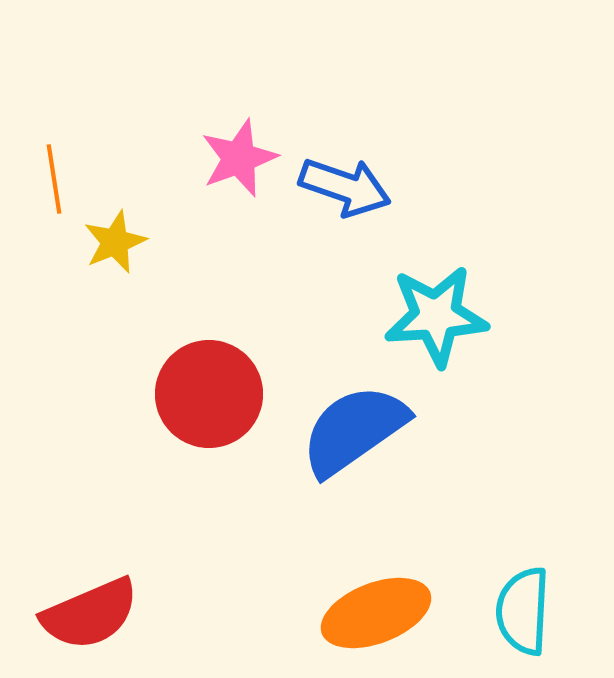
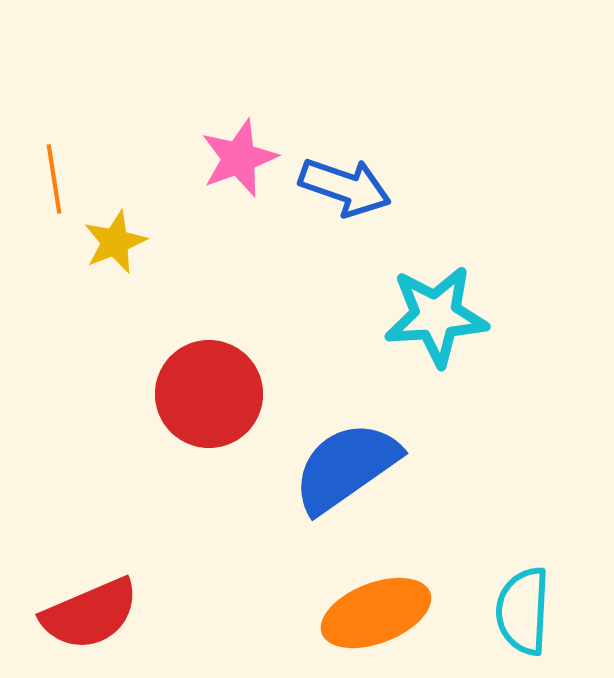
blue semicircle: moved 8 px left, 37 px down
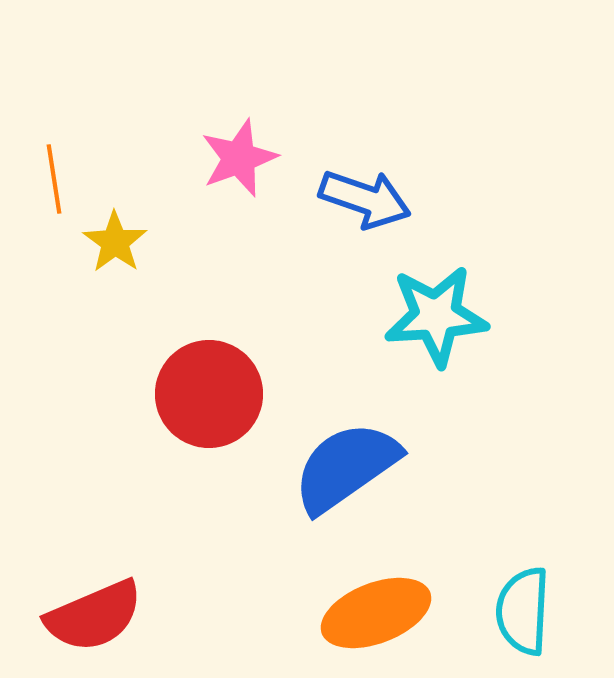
blue arrow: moved 20 px right, 12 px down
yellow star: rotated 14 degrees counterclockwise
red semicircle: moved 4 px right, 2 px down
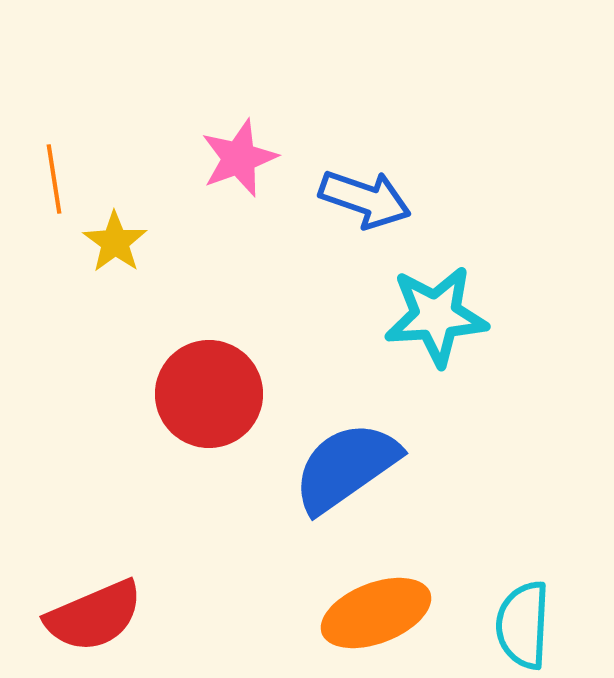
cyan semicircle: moved 14 px down
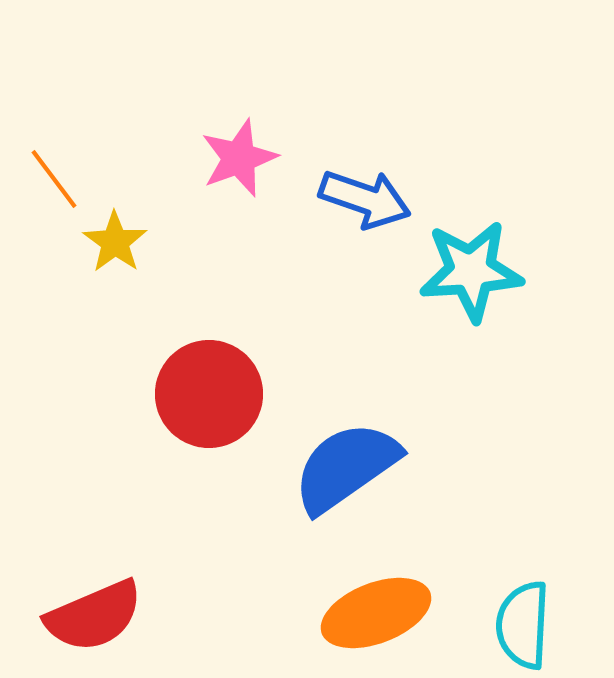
orange line: rotated 28 degrees counterclockwise
cyan star: moved 35 px right, 45 px up
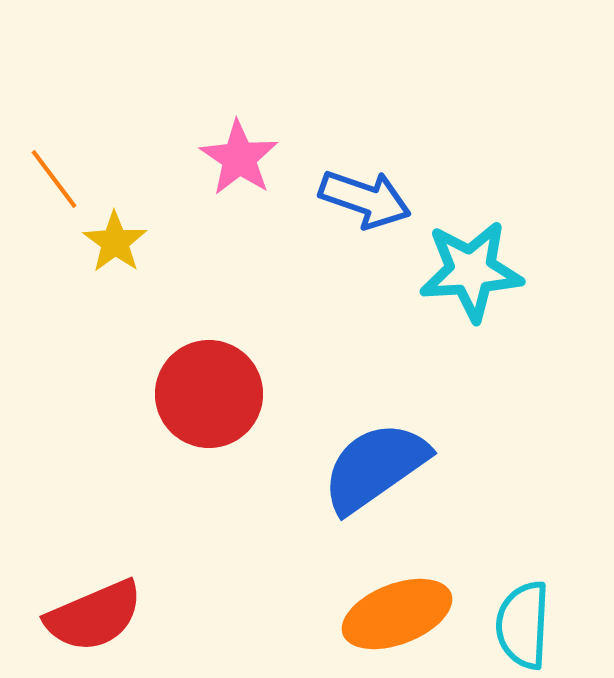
pink star: rotated 18 degrees counterclockwise
blue semicircle: moved 29 px right
orange ellipse: moved 21 px right, 1 px down
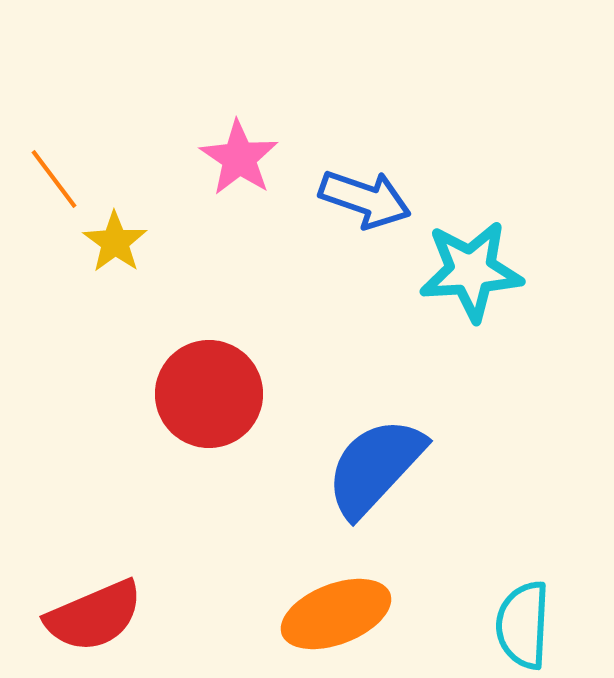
blue semicircle: rotated 12 degrees counterclockwise
orange ellipse: moved 61 px left
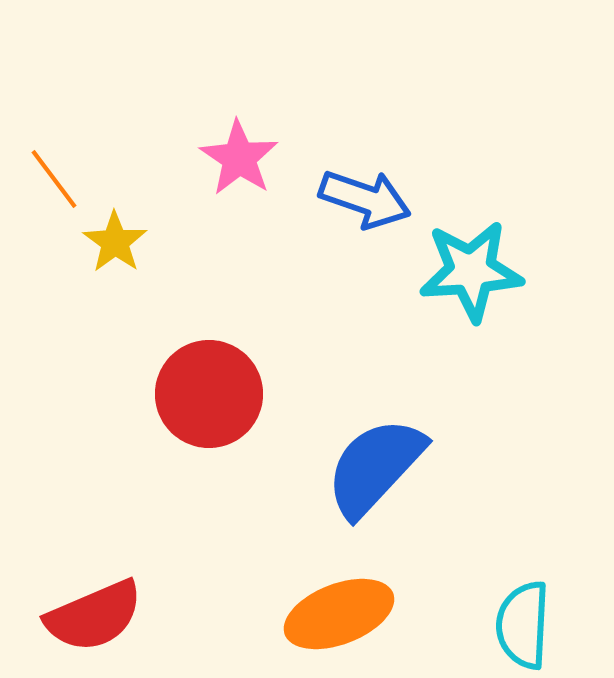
orange ellipse: moved 3 px right
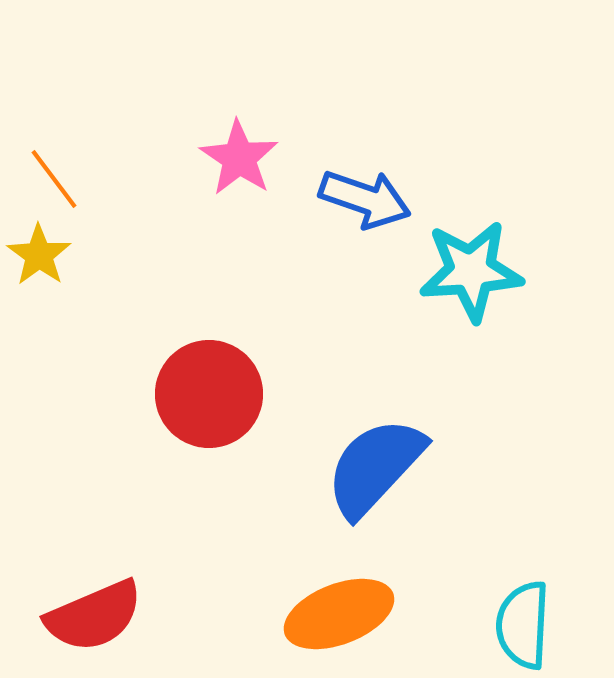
yellow star: moved 76 px left, 13 px down
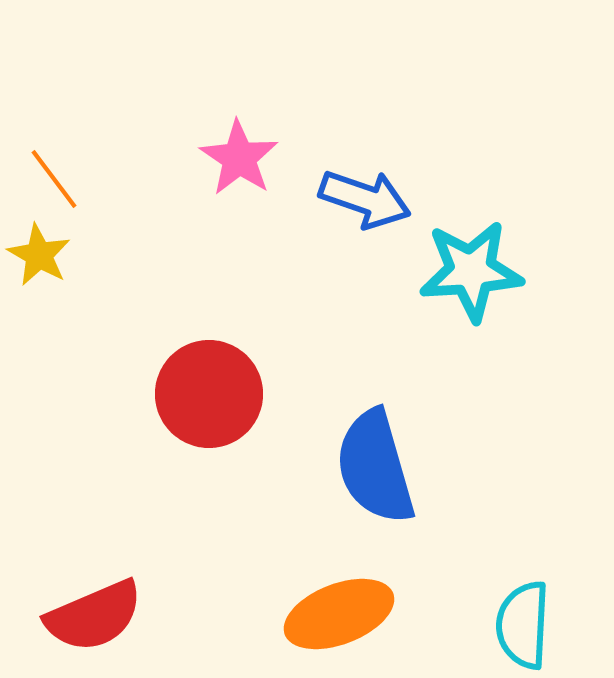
yellow star: rotated 6 degrees counterclockwise
blue semicircle: rotated 59 degrees counterclockwise
